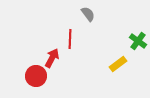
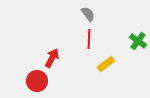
red line: moved 19 px right
yellow rectangle: moved 12 px left
red circle: moved 1 px right, 5 px down
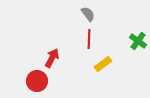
yellow rectangle: moved 3 px left
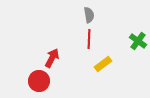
gray semicircle: moved 1 px right, 1 px down; rotated 28 degrees clockwise
red circle: moved 2 px right
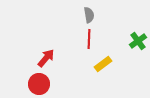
green cross: rotated 18 degrees clockwise
red arrow: moved 6 px left; rotated 12 degrees clockwise
red circle: moved 3 px down
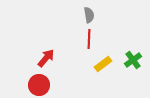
green cross: moved 5 px left, 19 px down
red circle: moved 1 px down
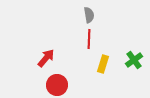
green cross: moved 1 px right
yellow rectangle: rotated 36 degrees counterclockwise
red circle: moved 18 px right
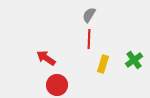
gray semicircle: rotated 140 degrees counterclockwise
red arrow: rotated 96 degrees counterclockwise
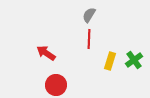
red arrow: moved 5 px up
yellow rectangle: moved 7 px right, 3 px up
red circle: moved 1 px left
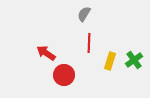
gray semicircle: moved 5 px left, 1 px up
red line: moved 4 px down
red circle: moved 8 px right, 10 px up
